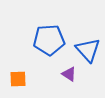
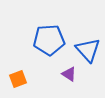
orange square: rotated 18 degrees counterclockwise
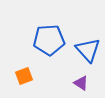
purple triangle: moved 12 px right, 9 px down
orange square: moved 6 px right, 3 px up
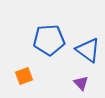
blue triangle: rotated 12 degrees counterclockwise
purple triangle: rotated 14 degrees clockwise
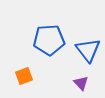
blue triangle: rotated 16 degrees clockwise
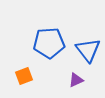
blue pentagon: moved 3 px down
purple triangle: moved 5 px left, 3 px up; rotated 49 degrees clockwise
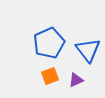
blue pentagon: rotated 20 degrees counterclockwise
orange square: moved 26 px right
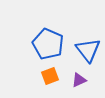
blue pentagon: moved 1 px left, 1 px down; rotated 24 degrees counterclockwise
purple triangle: moved 3 px right
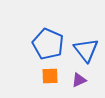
blue triangle: moved 2 px left
orange square: rotated 18 degrees clockwise
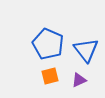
orange square: rotated 12 degrees counterclockwise
